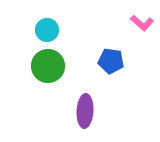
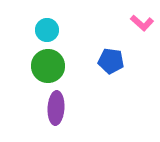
purple ellipse: moved 29 px left, 3 px up
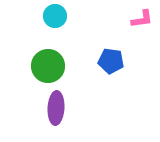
pink L-shape: moved 4 px up; rotated 50 degrees counterclockwise
cyan circle: moved 8 px right, 14 px up
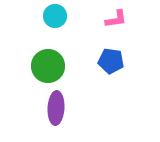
pink L-shape: moved 26 px left
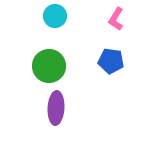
pink L-shape: rotated 130 degrees clockwise
green circle: moved 1 px right
